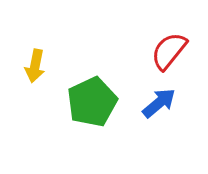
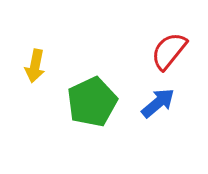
blue arrow: moved 1 px left
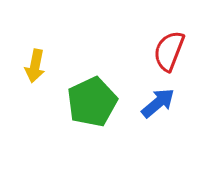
red semicircle: rotated 18 degrees counterclockwise
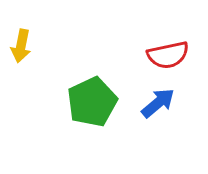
red semicircle: moved 1 px left, 4 px down; rotated 123 degrees counterclockwise
yellow arrow: moved 14 px left, 20 px up
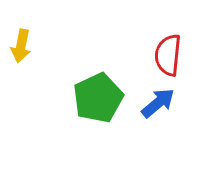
red semicircle: rotated 108 degrees clockwise
green pentagon: moved 6 px right, 4 px up
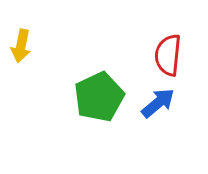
green pentagon: moved 1 px right, 1 px up
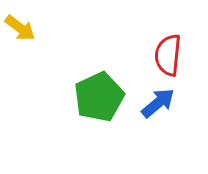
yellow arrow: moved 1 px left, 18 px up; rotated 64 degrees counterclockwise
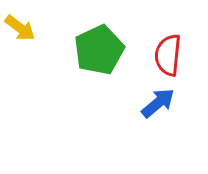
green pentagon: moved 47 px up
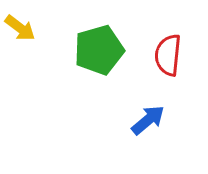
green pentagon: rotated 9 degrees clockwise
blue arrow: moved 10 px left, 17 px down
